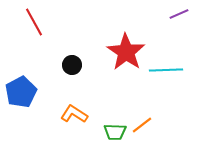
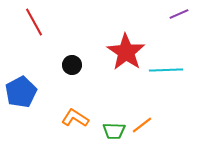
orange L-shape: moved 1 px right, 4 px down
green trapezoid: moved 1 px left, 1 px up
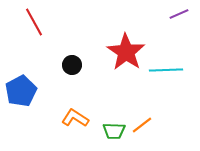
blue pentagon: moved 1 px up
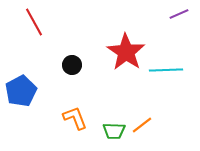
orange L-shape: rotated 36 degrees clockwise
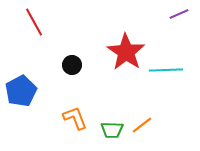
green trapezoid: moved 2 px left, 1 px up
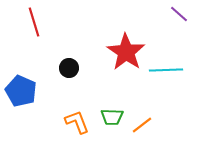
purple line: rotated 66 degrees clockwise
red line: rotated 12 degrees clockwise
black circle: moved 3 px left, 3 px down
blue pentagon: rotated 20 degrees counterclockwise
orange L-shape: moved 2 px right, 4 px down
green trapezoid: moved 13 px up
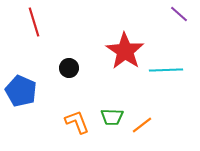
red star: moved 1 px left, 1 px up
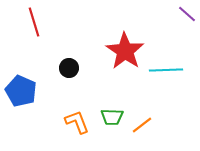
purple line: moved 8 px right
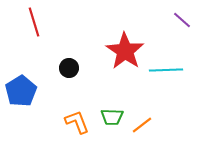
purple line: moved 5 px left, 6 px down
blue pentagon: rotated 16 degrees clockwise
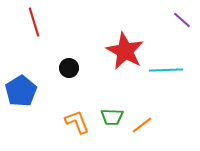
red star: rotated 6 degrees counterclockwise
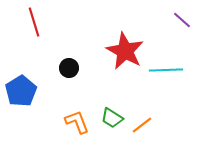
green trapezoid: moved 1 px down; rotated 30 degrees clockwise
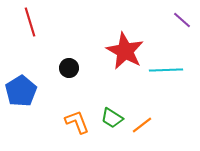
red line: moved 4 px left
